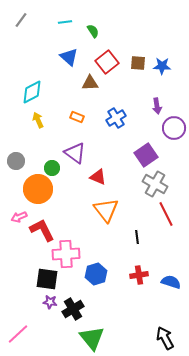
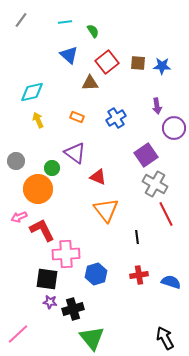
blue triangle: moved 2 px up
cyan diamond: rotated 15 degrees clockwise
black cross: rotated 15 degrees clockwise
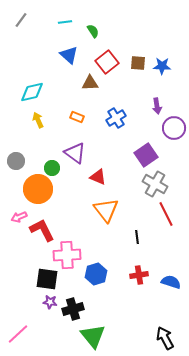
pink cross: moved 1 px right, 1 px down
green triangle: moved 1 px right, 2 px up
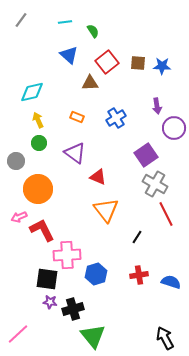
green circle: moved 13 px left, 25 px up
black line: rotated 40 degrees clockwise
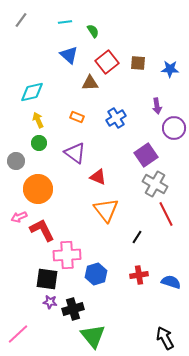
blue star: moved 8 px right, 3 px down
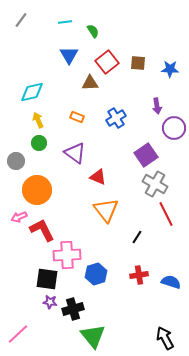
blue triangle: rotated 18 degrees clockwise
orange circle: moved 1 px left, 1 px down
